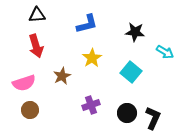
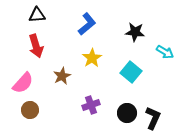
blue L-shape: rotated 25 degrees counterclockwise
pink semicircle: moved 1 px left; rotated 30 degrees counterclockwise
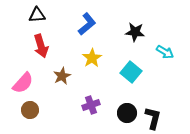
red arrow: moved 5 px right
black L-shape: rotated 10 degrees counterclockwise
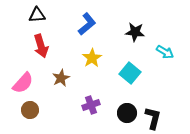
cyan square: moved 1 px left, 1 px down
brown star: moved 1 px left, 2 px down
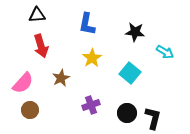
blue L-shape: rotated 140 degrees clockwise
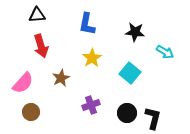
brown circle: moved 1 px right, 2 px down
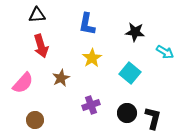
brown circle: moved 4 px right, 8 px down
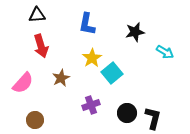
black star: rotated 18 degrees counterclockwise
cyan square: moved 18 px left; rotated 10 degrees clockwise
